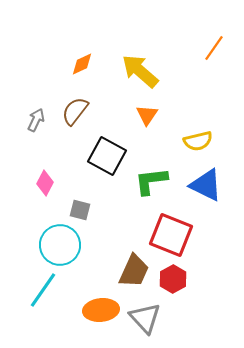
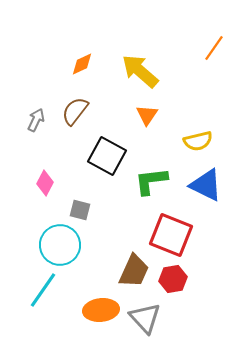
red hexagon: rotated 20 degrees clockwise
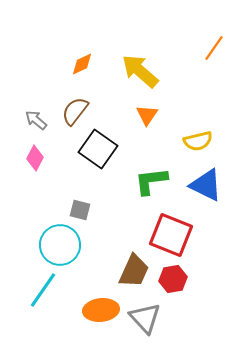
gray arrow: rotated 75 degrees counterclockwise
black square: moved 9 px left, 7 px up; rotated 6 degrees clockwise
pink diamond: moved 10 px left, 25 px up
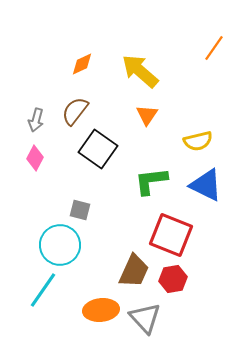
gray arrow: rotated 115 degrees counterclockwise
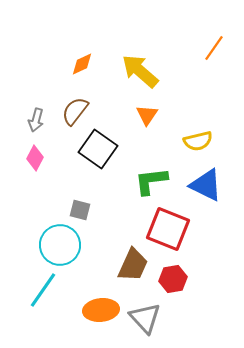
red square: moved 3 px left, 6 px up
brown trapezoid: moved 1 px left, 6 px up
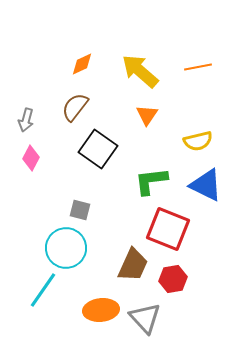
orange line: moved 16 px left, 19 px down; rotated 44 degrees clockwise
brown semicircle: moved 4 px up
gray arrow: moved 10 px left
pink diamond: moved 4 px left
cyan circle: moved 6 px right, 3 px down
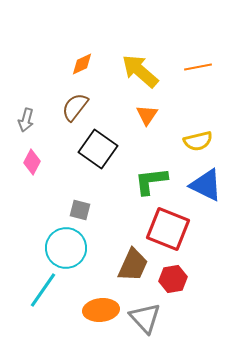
pink diamond: moved 1 px right, 4 px down
